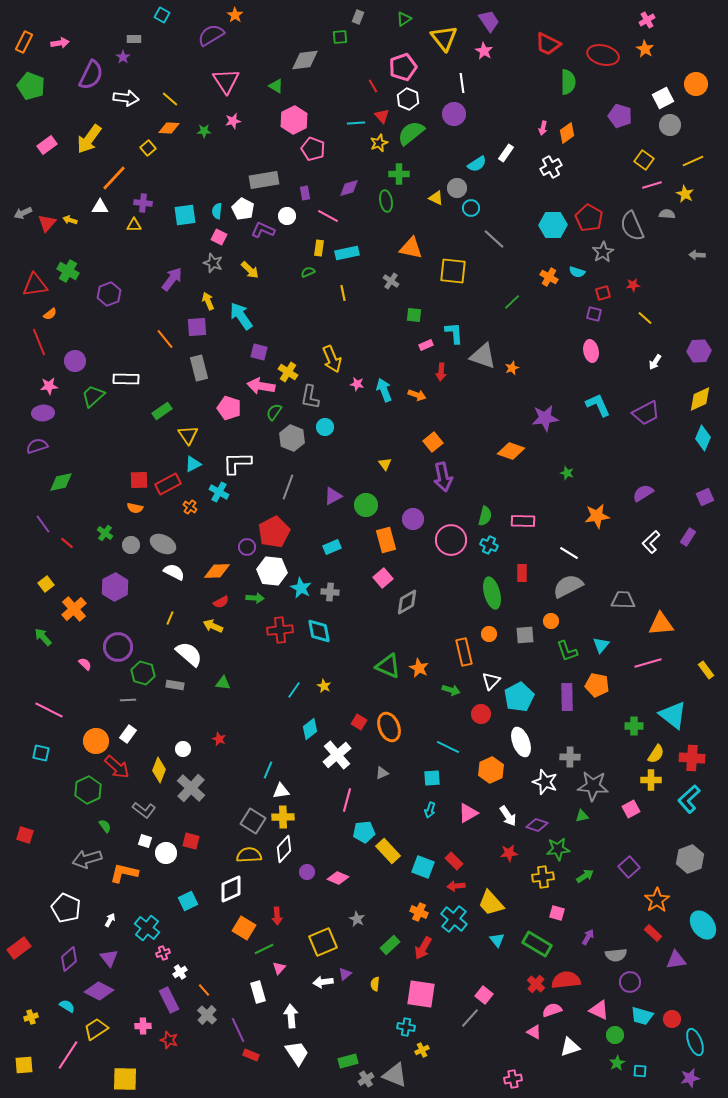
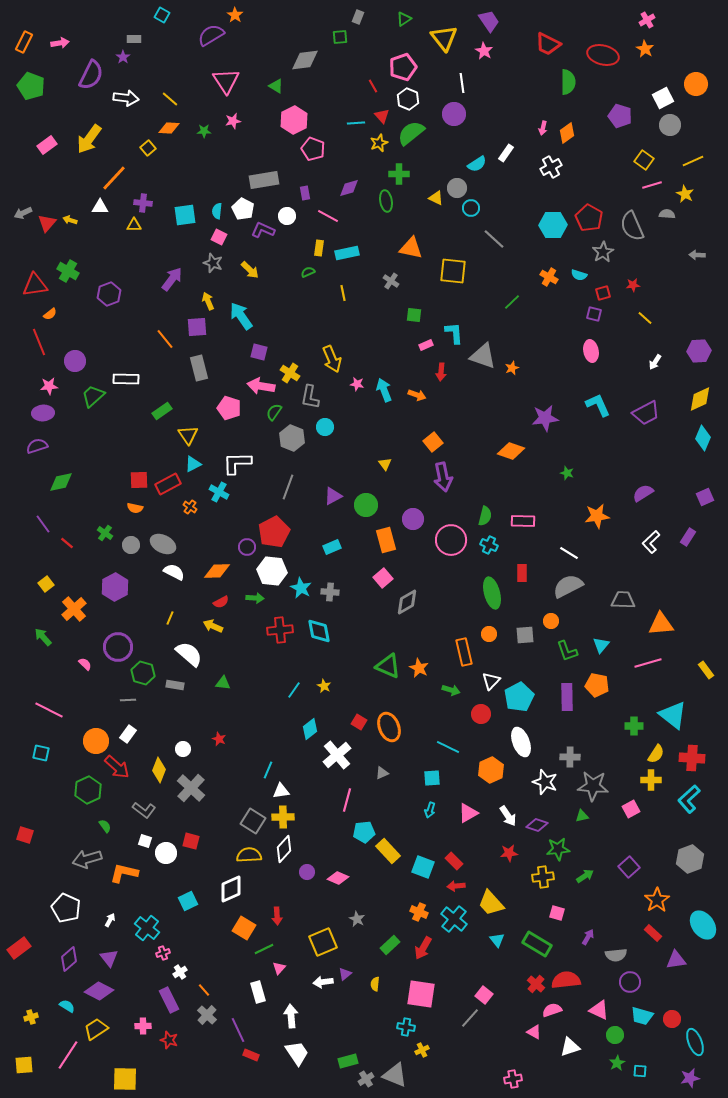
cyan semicircle at (577, 272): moved 2 px right, 3 px down
yellow cross at (288, 372): moved 2 px right, 1 px down
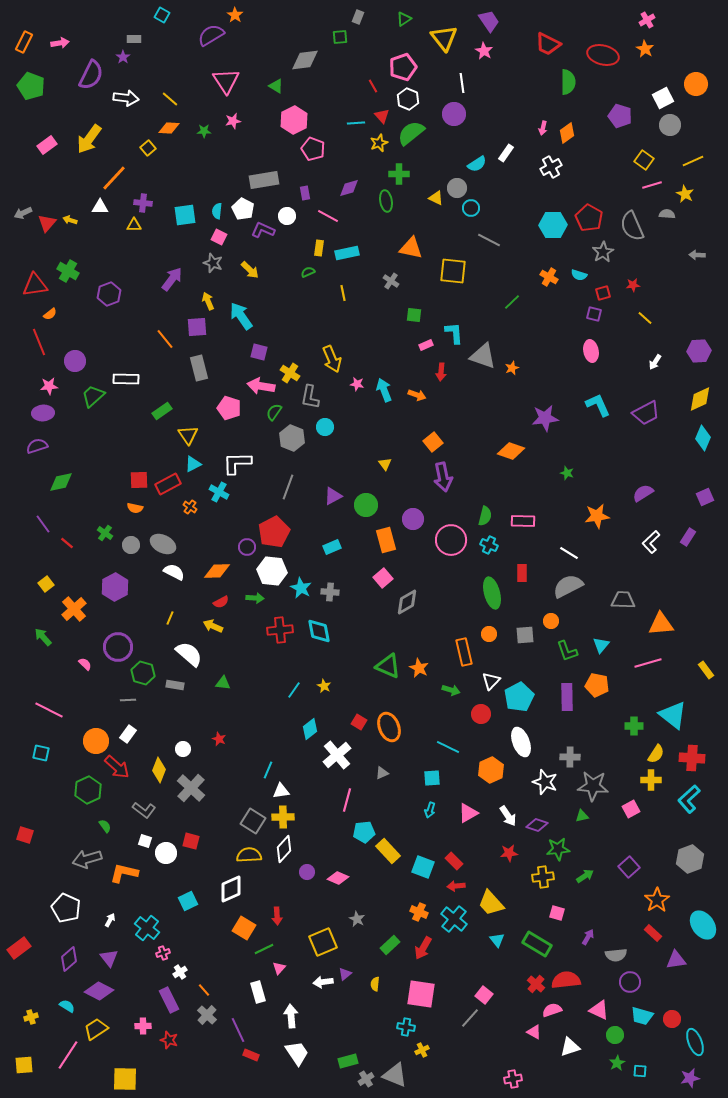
gray line at (494, 239): moved 5 px left, 1 px down; rotated 15 degrees counterclockwise
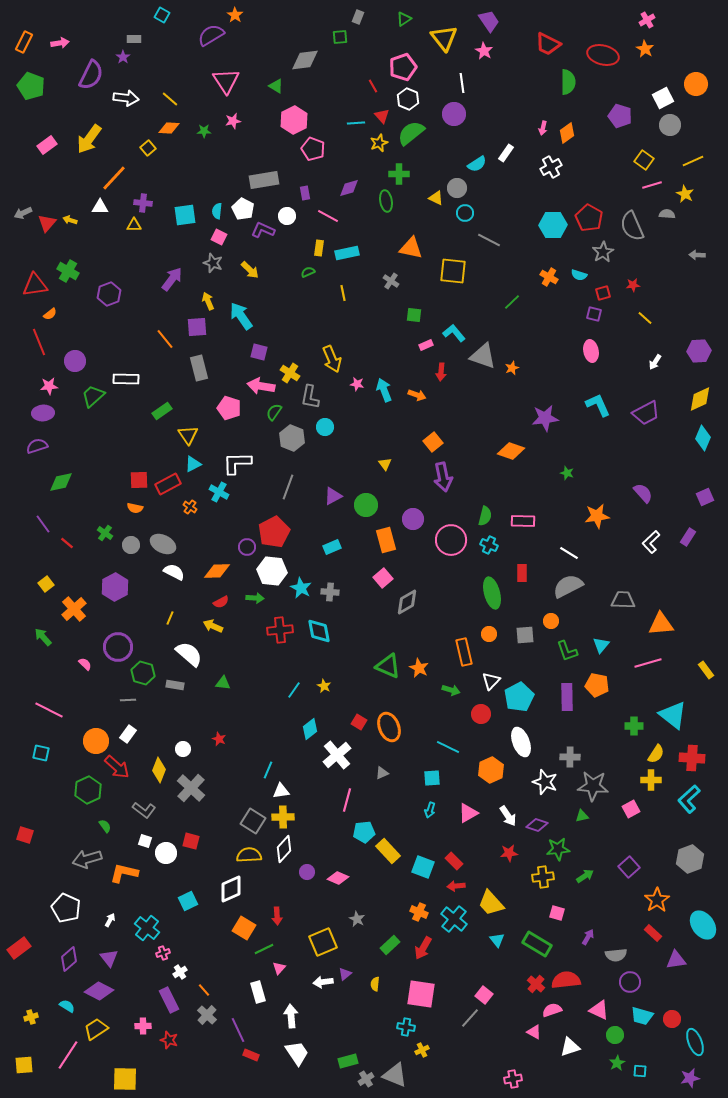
cyan circle at (471, 208): moved 6 px left, 5 px down
cyan L-shape at (454, 333): rotated 35 degrees counterclockwise
purple semicircle at (643, 493): rotated 80 degrees clockwise
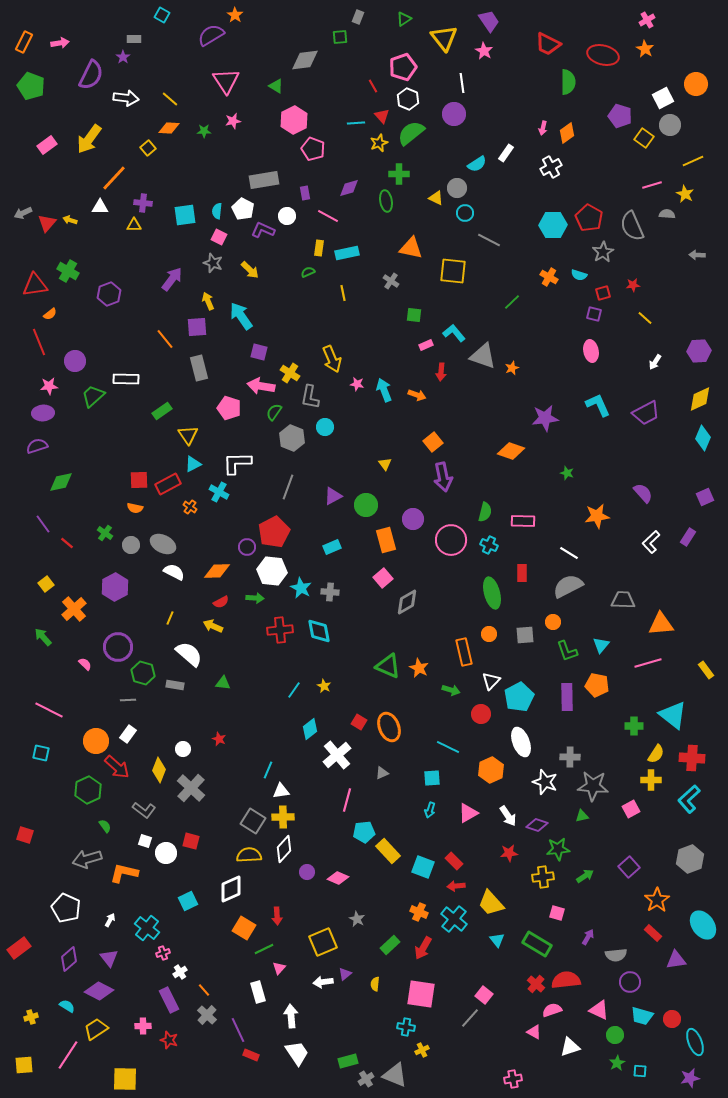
yellow square at (644, 160): moved 22 px up
green semicircle at (485, 516): moved 4 px up
orange circle at (551, 621): moved 2 px right, 1 px down
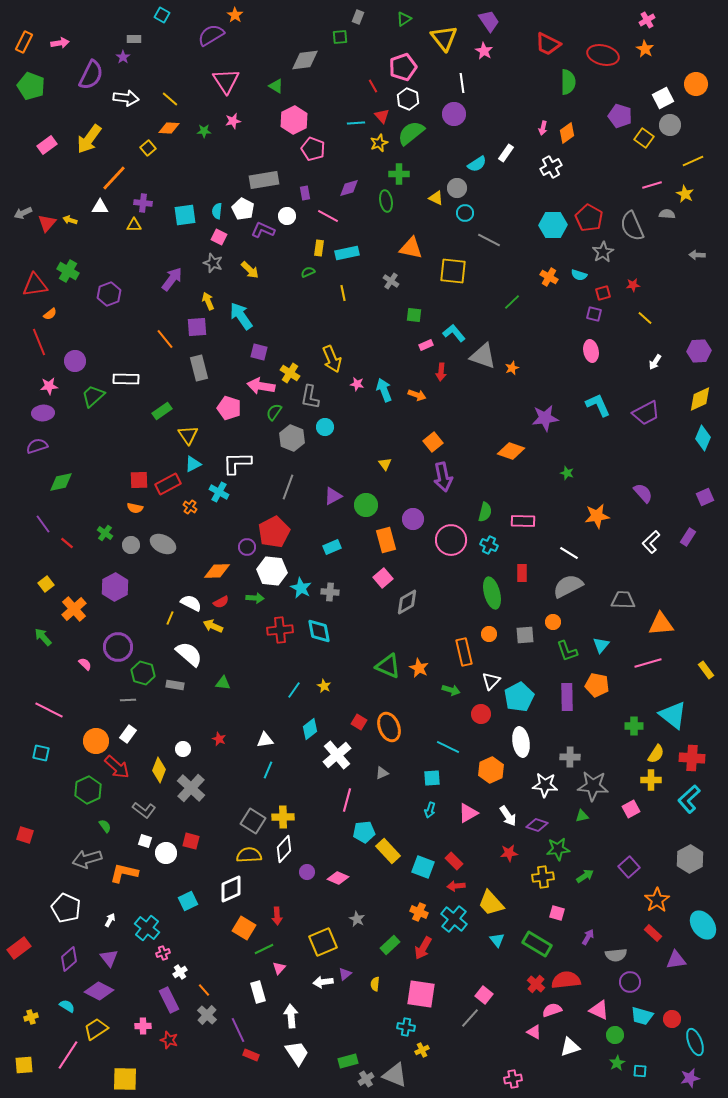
white semicircle at (174, 572): moved 17 px right, 31 px down
white ellipse at (521, 742): rotated 12 degrees clockwise
white star at (545, 782): moved 3 px down; rotated 15 degrees counterclockwise
white triangle at (281, 791): moved 16 px left, 51 px up
gray hexagon at (690, 859): rotated 8 degrees counterclockwise
